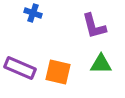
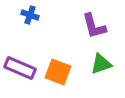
blue cross: moved 3 px left, 2 px down
green triangle: rotated 20 degrees counterclockwise
orange square: rotated 8 degrees clockwise
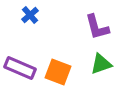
blue cross: rotated 30 degrees clockwise
purple L-shape: moved 3 px right, 1 px down
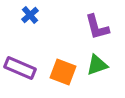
green triangle: moved 4 px left, 1 px down
orange square: moved 5 px right
